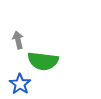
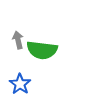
green semicircle: moved 1 px left, 11 px up
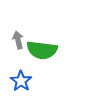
blue star: moved 1 px right, 3 px up
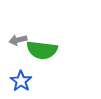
gray arrow: rotated 90 degrees counterclockwise
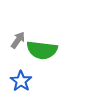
gray arrow: rotated 138 degrees clockwise
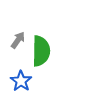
green semicircle: moved 1 px left, 1 px down; rotated 96 degrees counterclockwise
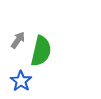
green semicircle: rotated 12 degrees clockwise
